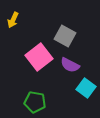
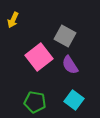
purple semicircle: rotated 30 degrees clockwise
cyan square: moved 12 px left, 12 px down
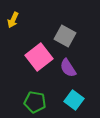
purple semicircle: moved 2 px left, 3 px down
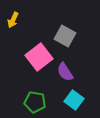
purple semicircle: moved 3 px left, 4 px down
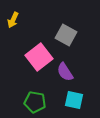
gray square: moved 1 px right, 1 px up
cyan square: rotated 24 degrees counterclockwise
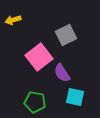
yellow arrow: rotated 49 degrees clockwise
gray square: rotated 35 degrees clockwise
purple semicircle: moved 3 px left, 1 px down
cyan square: moved 1 px right, 3 px up
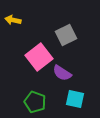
yellow arrow: rotated 28 degrees clockwise
purple semicircle: rotated 24 degrees counterclockwise
cyan square: moved 2 px down
green pentagon: rotated 10 degrees clockwise
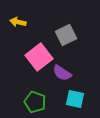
yellow arrow: moved 5 px right, 2 px down
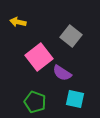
gray square: moved 5 px right, 1 px down; rotated 25 degrees counterclockwise
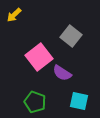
yellow arrow: moved 4 px left, 7 px up; rotated 56 degrees counterclockwise
cyan square: moved 4 px right, 2 px down
